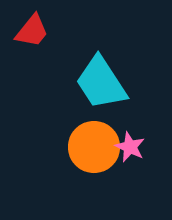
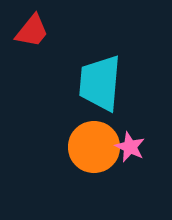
cyan trapezoid: moved 1 px left; rotated 38 degrees clockwise
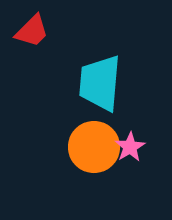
red trapezoid: rotated 6 degrees clockwise
pink star: rotated 16 degrees clockwise
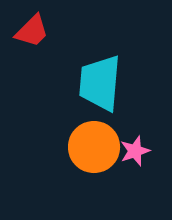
pink star: moved 5 px right, 4 px down; rotated 12 degrees clockwise
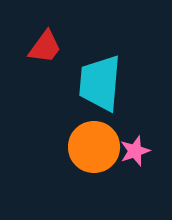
red trapezoid: moved 13 px right, 16 px down; rotated 9 degrees counterclockwise
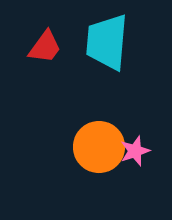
cyan trapezoid: moved 7 px right, 41 px up
orange circle: moved 5 px right
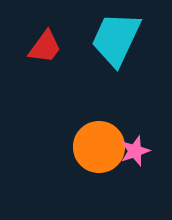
cyan trapezoid: moved 9 px right, 3 px up; rotated 20 degrees clockwise
